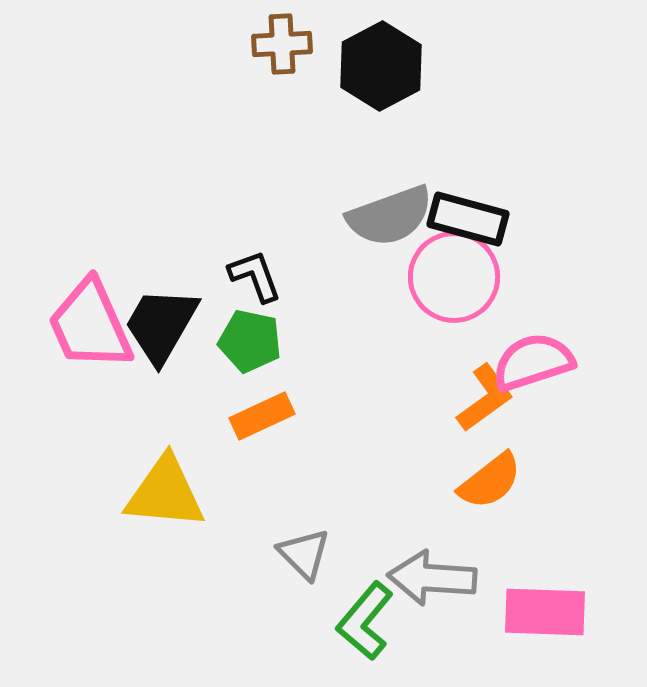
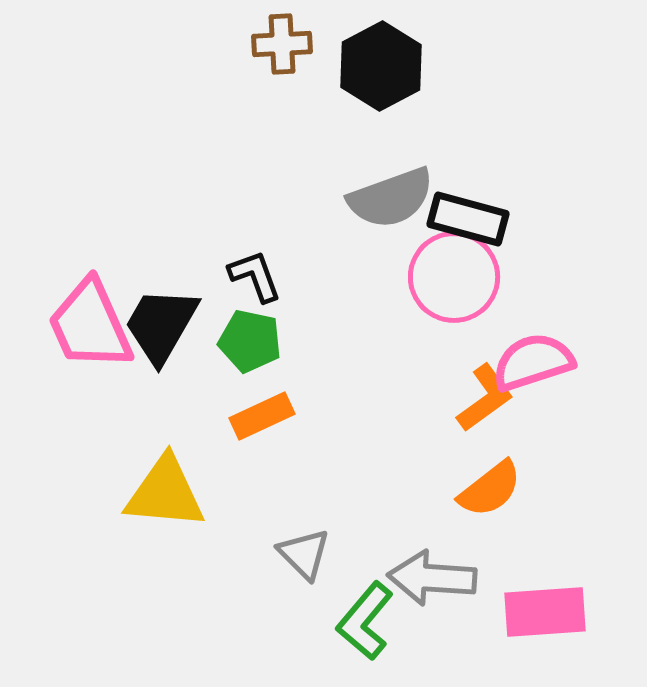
gray semicircle: moved 1 px right, 18 px up
orange semicircle: moved 8 px down
pink rectangle: rotated 6 degrees counterclockwise
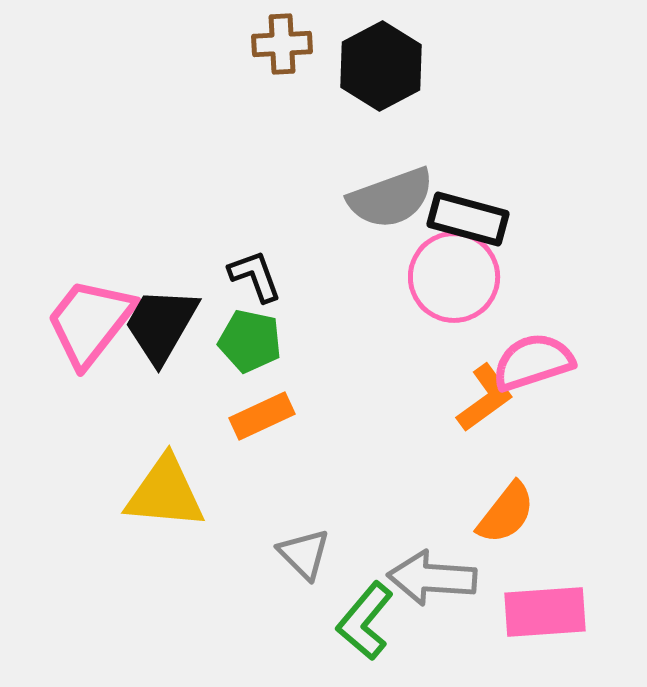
pink trapezoid: moved 3 px up; rotated 62 degrees clockwise
orange semicircle: moved 16 px right, 24 px down; rotated 14 degrees counterclockwise
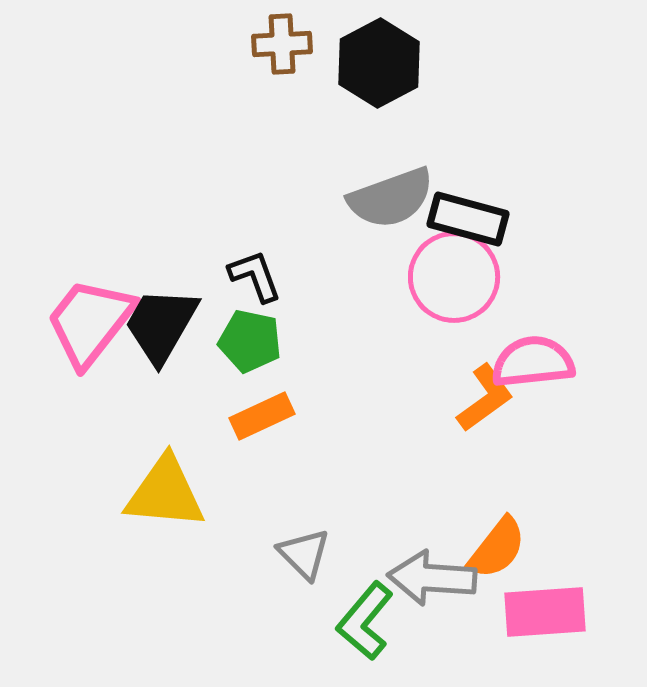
black hexagon: moved 2 px left, 3 px up
pink semicircle: rotated 12 degrees clockwise
orange semicircle: moved 9 px left, 35 px down
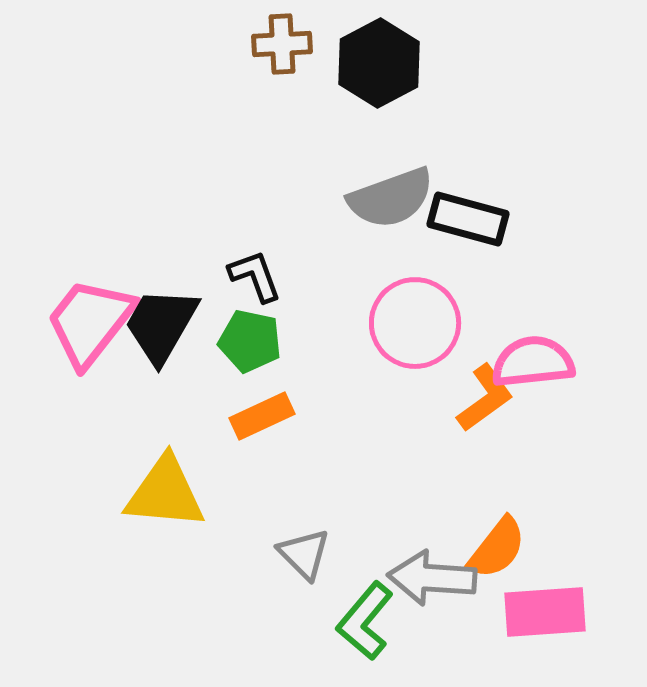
pink circle: moved 39 px left, 46 px down
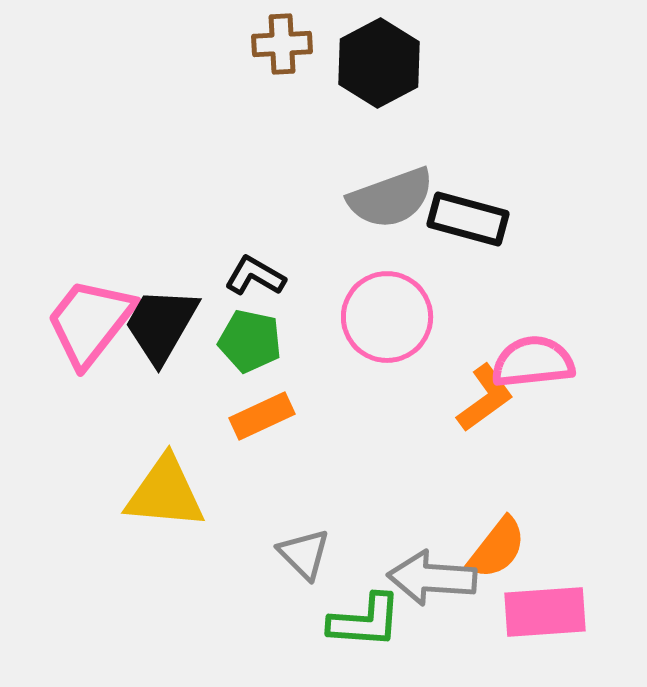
black L-shape: rotated 40 degrees counterclockwise
pink circle: moved 28 px left, 6 px up
green L-shape: rotated 126 degrees counterclockwise
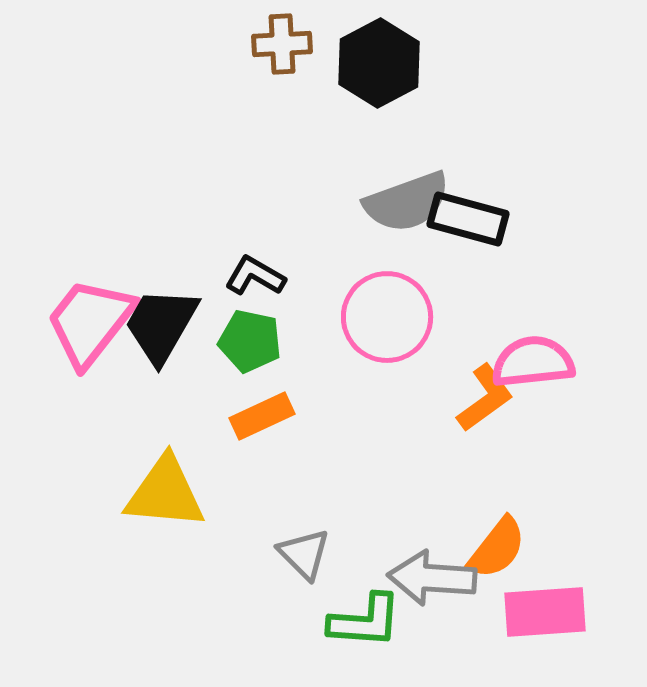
gray semicircle: moved 16 px right, 4 px down
